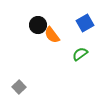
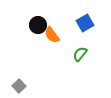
green semicircle: rotated 14 degrees counterclockwise
gray square: moved 1 px up
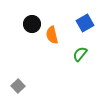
black circle: moved 6 px left, 1 px up
orange semicircle: rotated 24 degrees clockwise
gray square: moved 1 px left
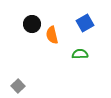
green semicircle: rotated 49 degrees clockwise
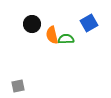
blue square: moved 4 px right
green semicircle: moved 14 px left, 15 px up
gray square: rotated 32 degrees clockwise
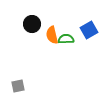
blue square: moved 7 px down
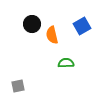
blue square: moved 7 px left, 4 px up
green semicircle: moved 24 px down
